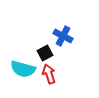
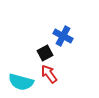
cyan semicircle: moved 2 px left, 13 px down
red arrow: rotated 18 degrees counterclockwise
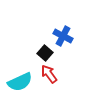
black square: rotated 21 degrees counterclockwise
cyan semicircle: moved 1 px left; rotated 40 degrees counterclockwise
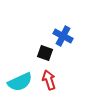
black square: rotated 21 degrees counterclockwise
red arrow: moved 6 px down; rotated 18 degrees clockwise
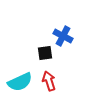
black square: rotated 28 degrees counterclockwise
red arrow: moved 1 px down
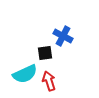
cyan semicircle: moved 5 px right, 8 px up
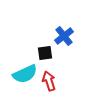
blue cross: moved 1 px right; rotated 24 degrees clockwise
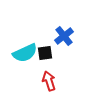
cyan semicircle: moved 21 px up
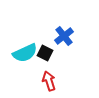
black square: rotated 35 degrees clockwise
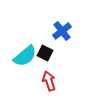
blue cross: moved 2 px left, 5 px up
cyan semicircle: moved 3 px down; rotated 15 degrees counterclockwise
